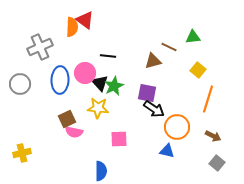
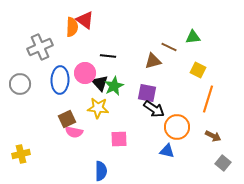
yellow square: rotated 14 degrees counterclockwise
yellow cross: moved 1 px left, 1 px down
gray square: moved 6 px right
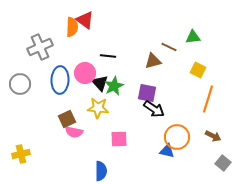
orange circle: moved 10 px down
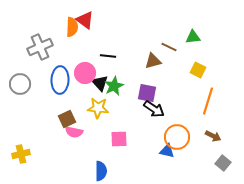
orange line: moved 2 px down
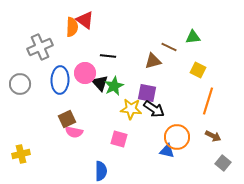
yellow star: moved 33 px right, 1 px down
pink square: rotated 18 degrees clockwise
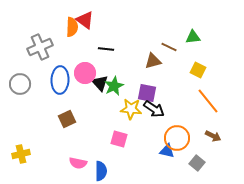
black line: moved 2 px left, 7 px up
orange line: rotated 56 degrees counterclockwise
pink semicircle: moved 4 px right, 31 px down
orange circle: moved 1 px down
gray square: moved 26 px left
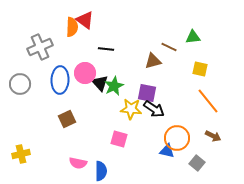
yellow square: moved 2 px right, 1 px up; rotated 14 degrees counterclockwise
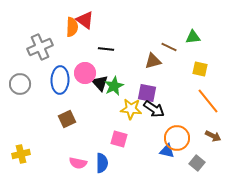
blue semicircle: moved 1 px right, 8 px up
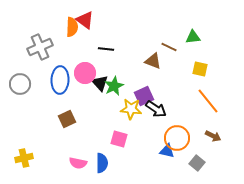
brown triangle: rotated 36 degrees clockwise
purple square: moved 3 px left, 3 px down; rotated 36 degrees counterclockwise
black arrow: moved 2 px right
yellow cross: moved 3 px right, 4 px down
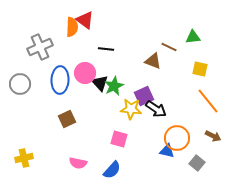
blue semicircle: moved 10 px right, 7 px down; rotated 42 degrees clockwise
